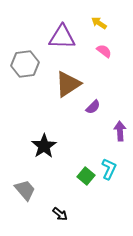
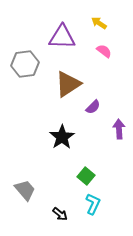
purple arrow: moved 1 px left, 2 px up
black star: moved 18 px right, 9 px up
cyan L-shape: moved 16 px left, 35 px down
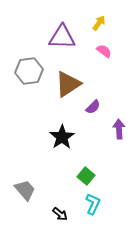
yellow arrow: rotated 91 degrees clockwise
gray hexagon: moved 4 px right, 7 px down
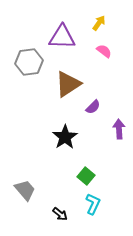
gray hexagon: moved 9 px up
black star: moved 3 px right
